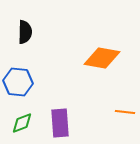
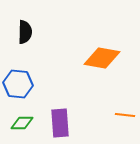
blue hexagon: moved 2 px down
orange line: moved 3 px down
green diamond: rotated 20 degrees clockwise
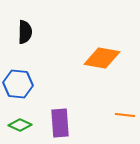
green diamond: moved 2 px left, 2 px down; rotated 25 degrees clockwise
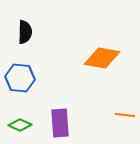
blue hexagon: moved 2 px right, 6 px up
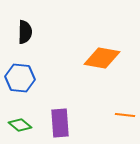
green diamond: rotated 15 degrees clockwise
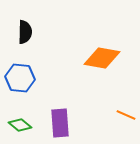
orange line: moved 1 px right; rotated 18 degrees clockwise
